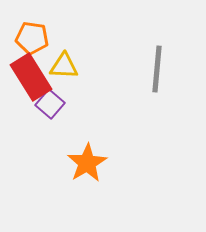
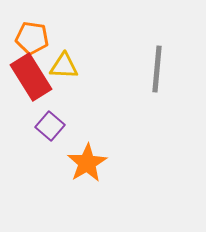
purple square: moved 22 px down
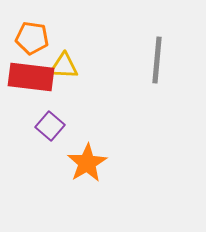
gray line: moved 9 px up
red rectangle: rotated 51 degrees counterclockwise
